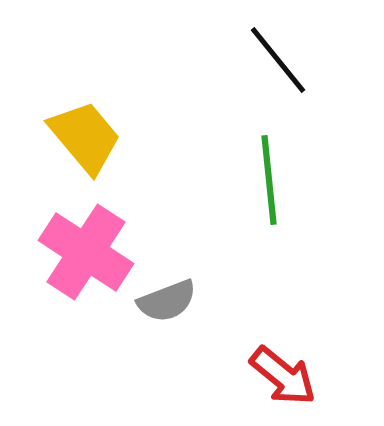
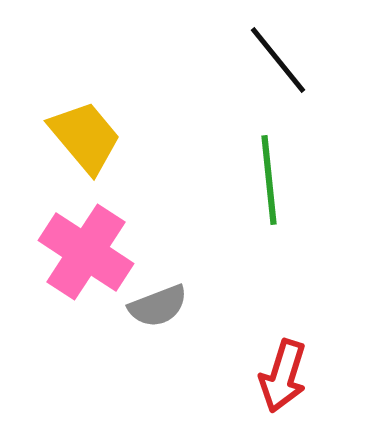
gray semicircle: moved 9 px left, 5 px down
red arrow: rotated 68 degrees clockwise
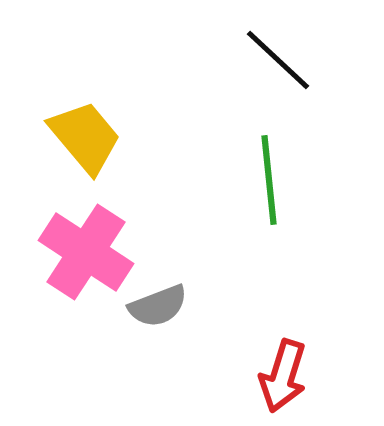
black line: rotated 8 degrees counterclockwise
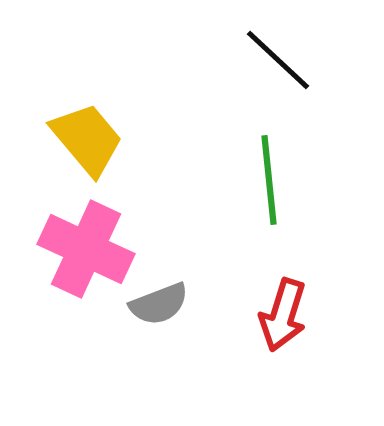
yellow trapezoid: moved 2 px right, 2 px down
pink cross: moved 3 px up; rotated 8 degrees counterclockwise
gray semicircle: moved 1 px right, 2 px up
red arrow: moved 61 px up
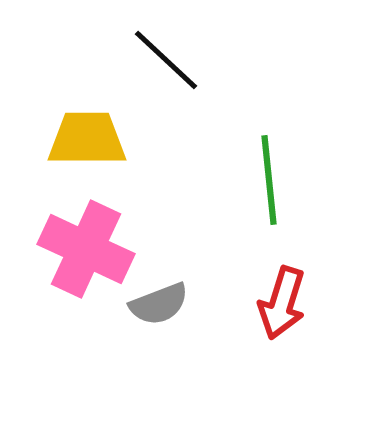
black line: moved 112 px left
yellow trapezoid: rotated 50 degrees counterclockwise
red arrow: moved 1 px left, 12 px up
